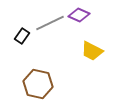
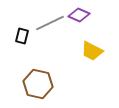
black rectangle: rotated 21 degrees counterclockwise
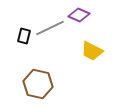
gray line: moved 5 px down
black rectangle: moved 2 px right
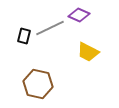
yellow trapezoid: moved 4 px left, 1 px down
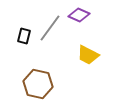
gray line: rotated 28 degrees counterclockwise
yellow trapezoid: moved 3 px down
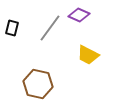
black rectangle: moved 12 px left, 8 px up
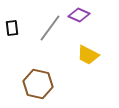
black rectangle: rotated 21 degrees counterclockwise
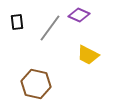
black rectangle: moved 5 px right, 6 px up
brown hexagon: moved 2 px left
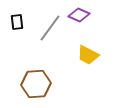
brown hexagon: rotated 16 degrees counterclockwise
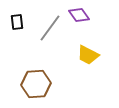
purple diamond: rotated 30 degrees clockwise
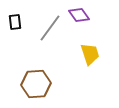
black rectangle: moved 2 px left
yellow trapezoid: moved 2 px right, 1 px up; rotated 135 degrees counterclockwise
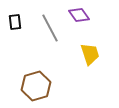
gray line: rotated 64 degrees counterclockwise
brown hexagon: moved 2 px down; rotated 12 degrees counterclockwise
